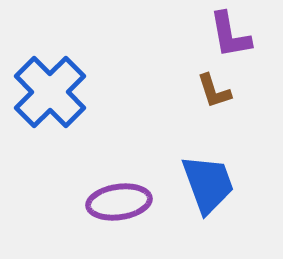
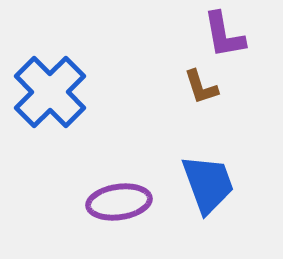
purple L-shape: moved 6 px left
brown L-shape: moved 13 px left, 4 px up
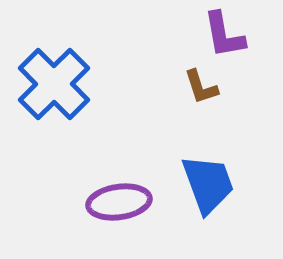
blue cross: moved 4 px right, 8 px up
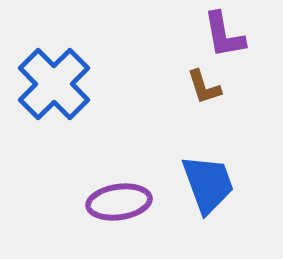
brown L-shape: moved 3 px right
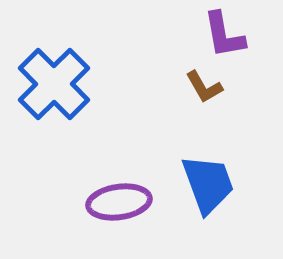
brown L-shape: rotated 12 degrees counterclockwise
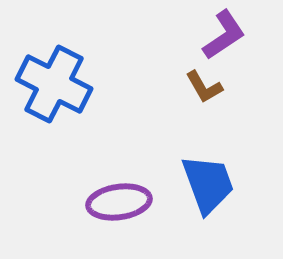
purple L-shape: rotated 114 degrees counterclockwise
blue cross: rotated 18 degrees counterclockwise
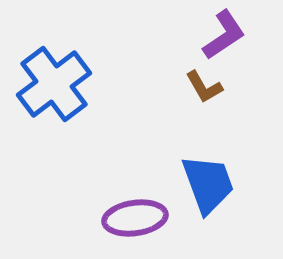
blue cross: rotated 26 degrees clockwise
purple ellipse: moved 16 px right, 16 px down
